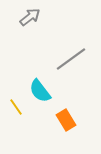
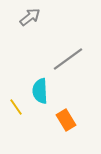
gray line: moved 3 px left
cyan semicircle: rotated 35 degrees clockwise
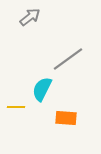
cyan semicircle: moved 2 px right, 2 px up; rotated 30 degrees clockwise
yellow line: rotated 54 degrees counterclockwise
orange rectangle: moved 2 px up; rotated 55 degrees counterclockwise
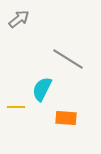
gray arrow: moved 11 px left, 2 px down
gray line: rotated 68 degrees clockwise
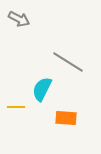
gray arrow: rotated 65 degrees clockwise
gray line: moved 3 px down
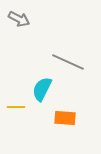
gray line: rotated 8 degrees counterclockwise
orange rectangle: moved 1 px left
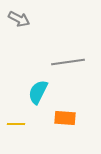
gray line: rotated 32 degrees counterclockwise
cyan semicircle: moved 4 px left, 3 px down
yellow line: moved 17 px down
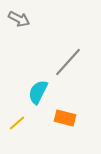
gray line: rotated 40 degrees counterclockwise
orange rectangle: rotated 10 degrees clockwise
yellow line: moved 1 px right, 1 px up; rotated 42 degrees counterclockwise
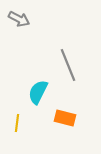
gray line: moved 3 px down; rotated 64 degrees counterclockwise
yellow line: rotated 42 degrees counterclockwise
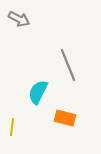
yellow line: moved 5 px left, 4 px down
